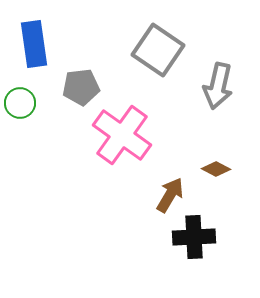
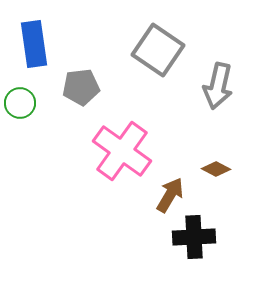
pink cross: moved 16 px down
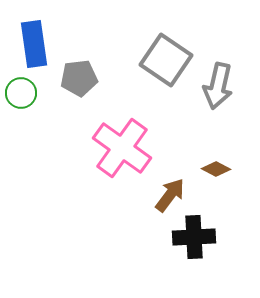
gray square: moved 8 px right, 10 px down
gray pentagon: moved 2 px left, 9 px up
green circle: moved 1 px right, 10 px up
pink cross: moved 3 px up
brown arrow: rotated 6 degrees clockwise
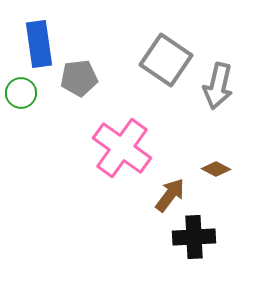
blue rectangle: moved 5 px right
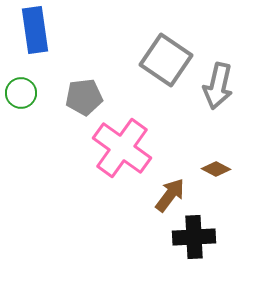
blue rectangle: moved 4 px left, 14 px up
gray pentagon: moved 5 px right, 19 px down
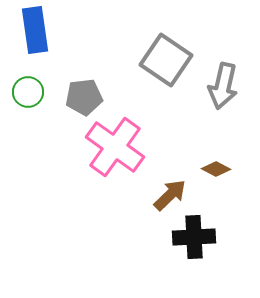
gray arrow: moved 5 px right
green circle: moved 7 px right, 1 px up
pink cross: moved 7 px left, 1 px up
brown arrow: rotated 9 degrees clockwise
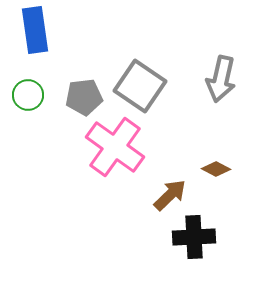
gray square: moved 26 px left, 26 px down
gray arrow: moved 2 px left, 7 px up
green circle: moved 3 px down
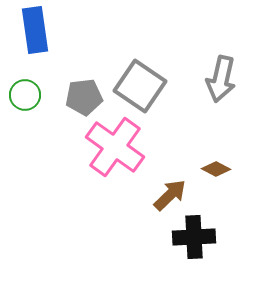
green circle: moved 3 px left
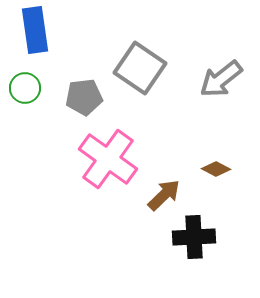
gray arrow: rotated 39 degrees clockwise
gray square: moved 18 px up
green circle: moved 7 px up
pink cross: moved 7 px left, 12 px down
brown arrow: moved 6 px left
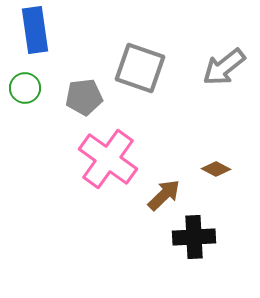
gray square: rotated 15 degrees counterclockwise
gray arrow: moved 3 px right, 12 px up
